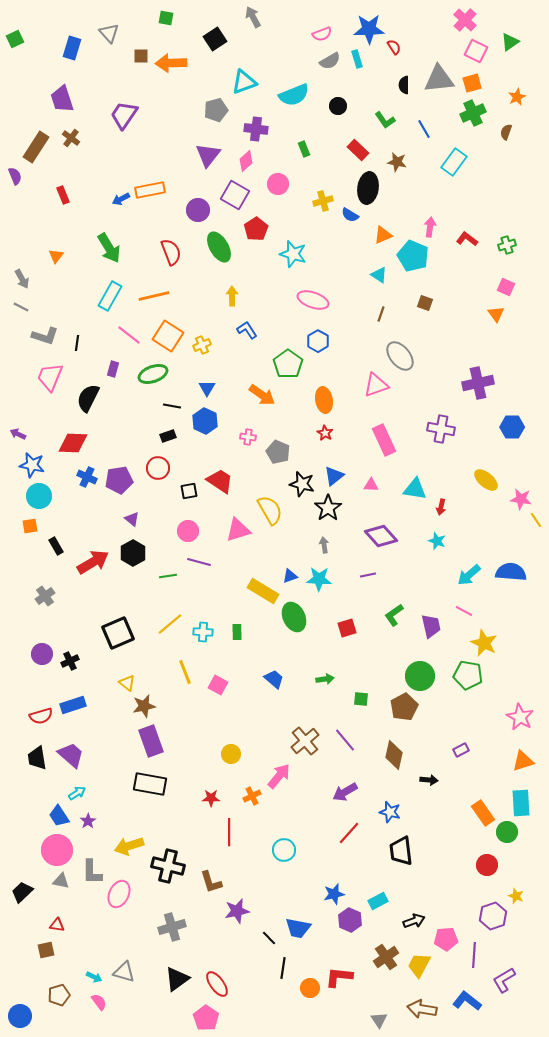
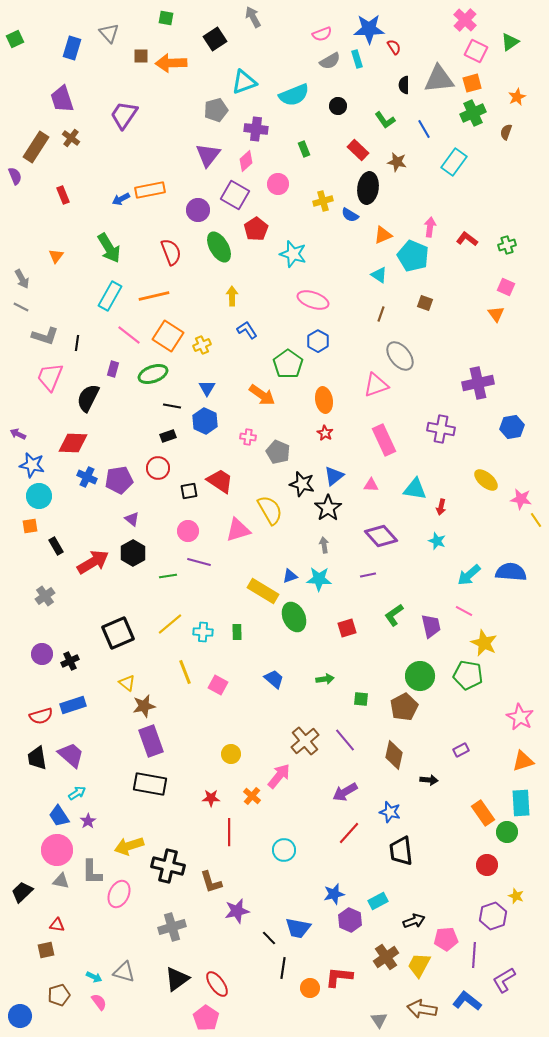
blue hexagon at (512, 427): rotated 10 degrees counterclockwise
orange cross at (252, 796): rotated 24 degrees counterclockwise
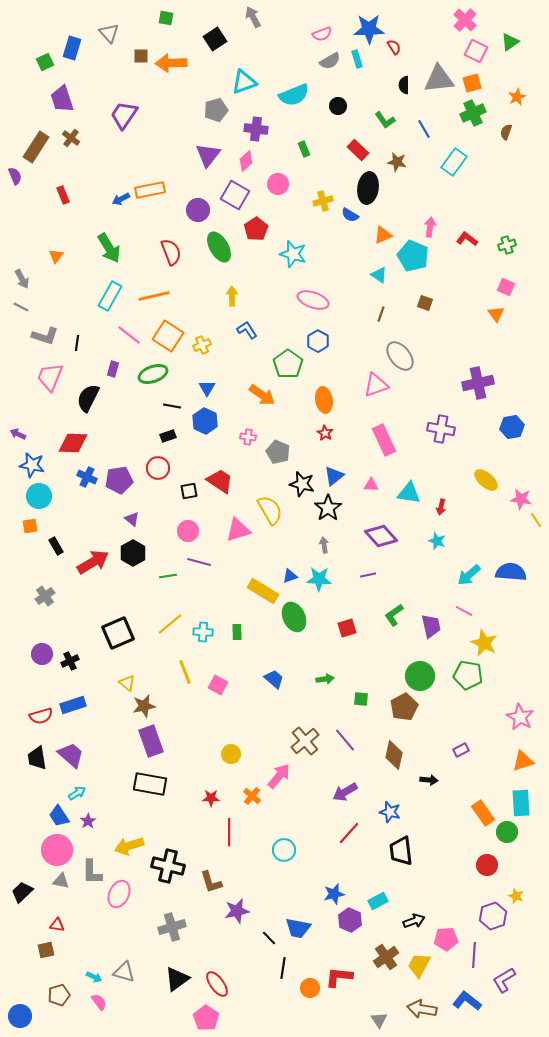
green square at (15, 39): moved 30 px right, 23 px down
cyan triangle at (415, 489): moved 6 px left, 4 px down
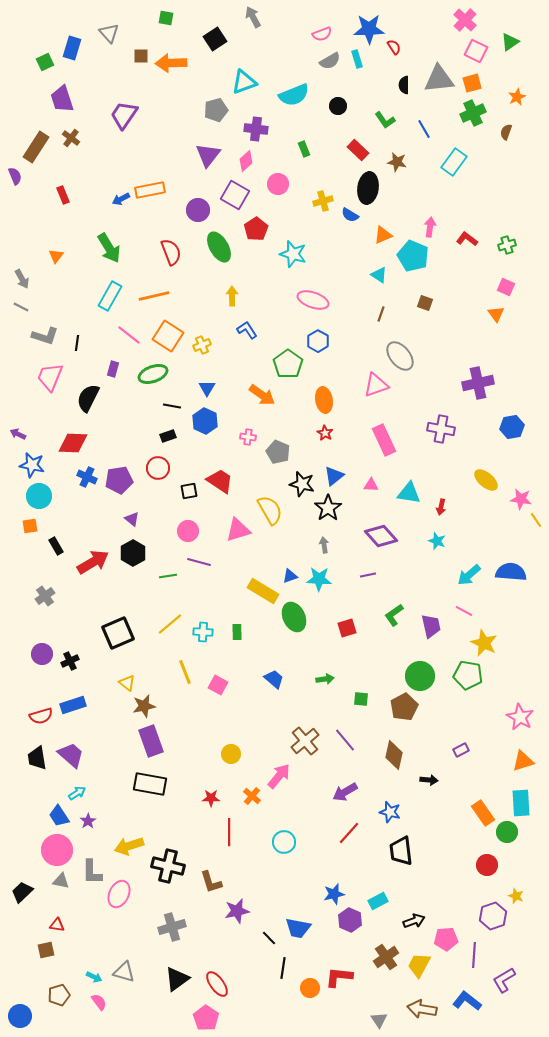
cyan circle at (284, 850): moved 8 px up
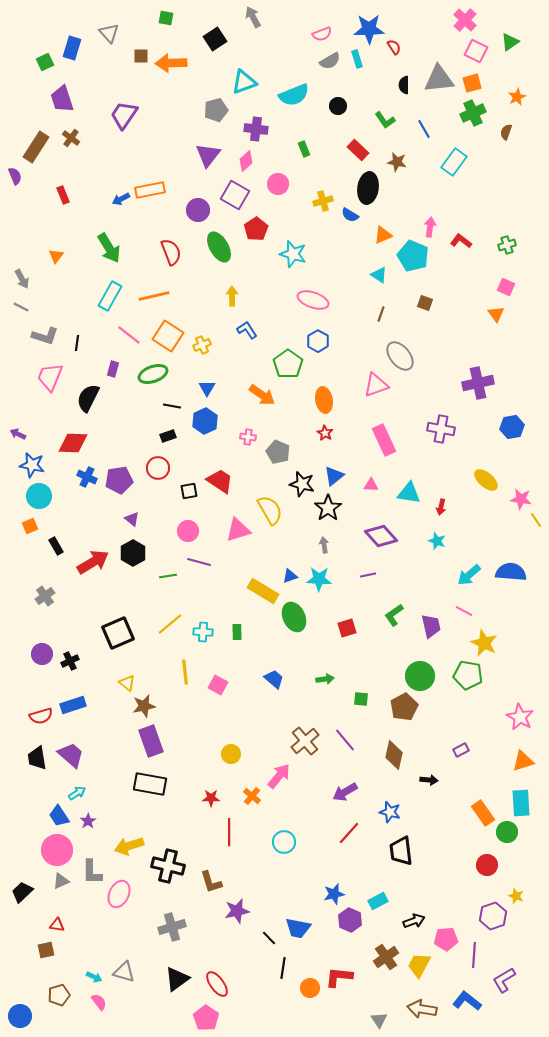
red L-shape at (467, 239): moved 6 px left, 2 px down
blue hexagon at (205, 421): rotated 10 degrees clockwise
orange square at (30, 526): rotated 14 degrees counterclockwise
yellow line at (185, 672): rotated 15 degrees clockwise
gray triangle at (61, 881): rotated 36 degrees counterclockwise
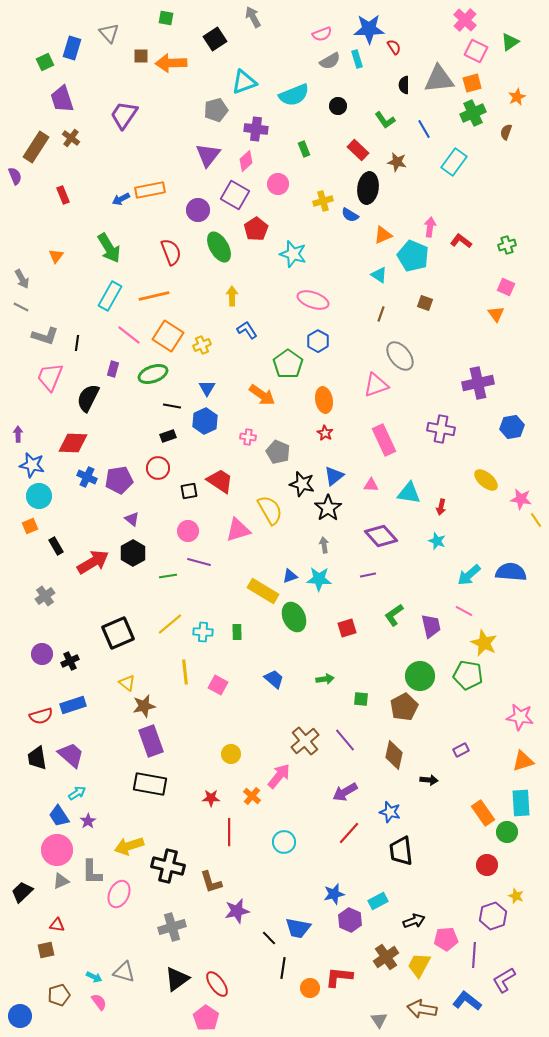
purple arrow at (18, 434): rotated 63 degrees clockwise
pink star at (520, 717): rotated 20 degrees counterclockwise
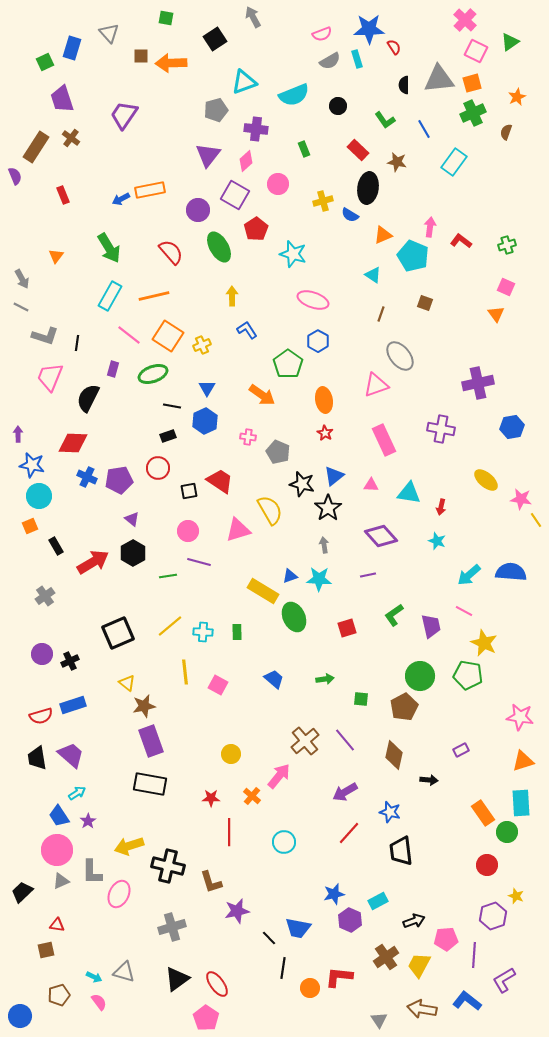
red semicircle at (171, 252): rotated 20 degrees counterclockwise
cyan triangle at (379, 275): moved 6 px left
yellow line at (170, 624): moved 2 px down
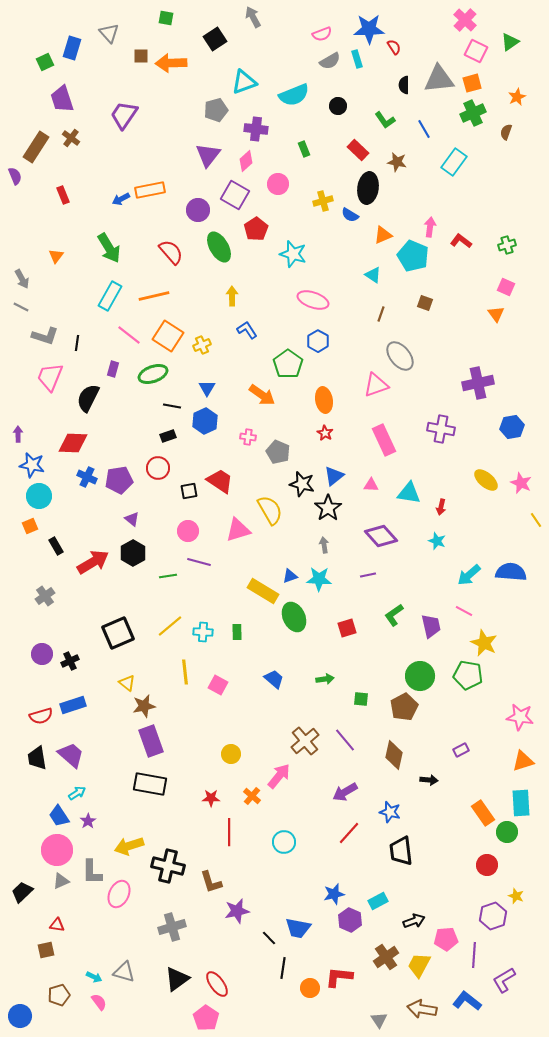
pink star at (521, 499): moved 16 px up; rotated 15 degrees clockwise
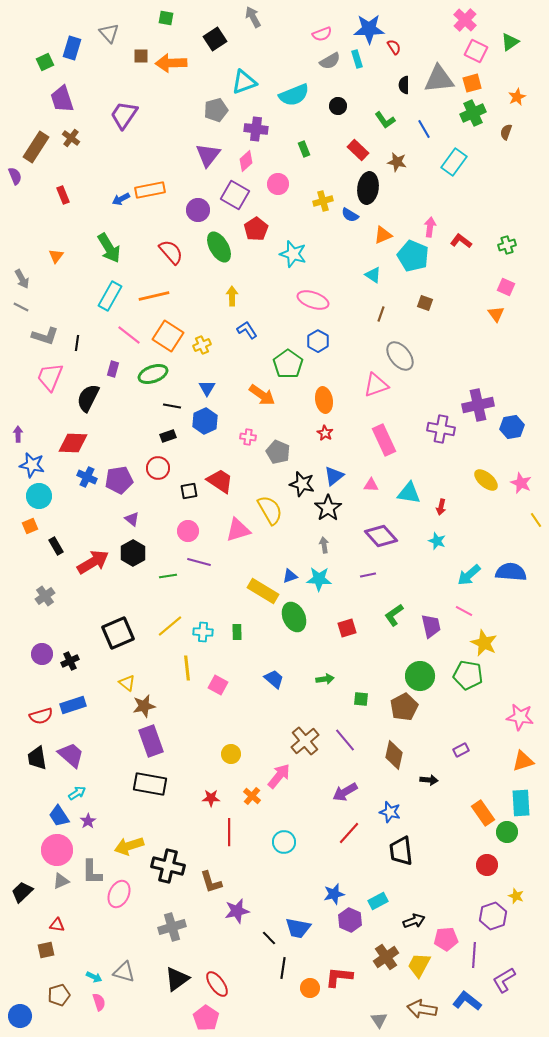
purple cross at (478, 383): moved 22 px down
yellow line at (185, 672): moved 2 px right, 4 px up
pink semicircle at (99, 1002): rotated 18 degrees clockwise
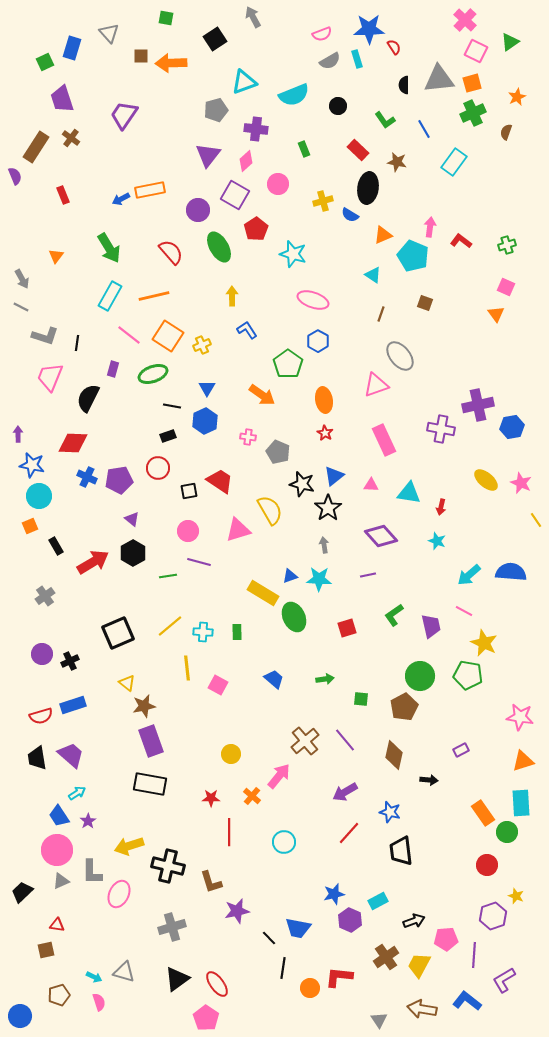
yellow rectangle at (263, 591): moved 2 px down
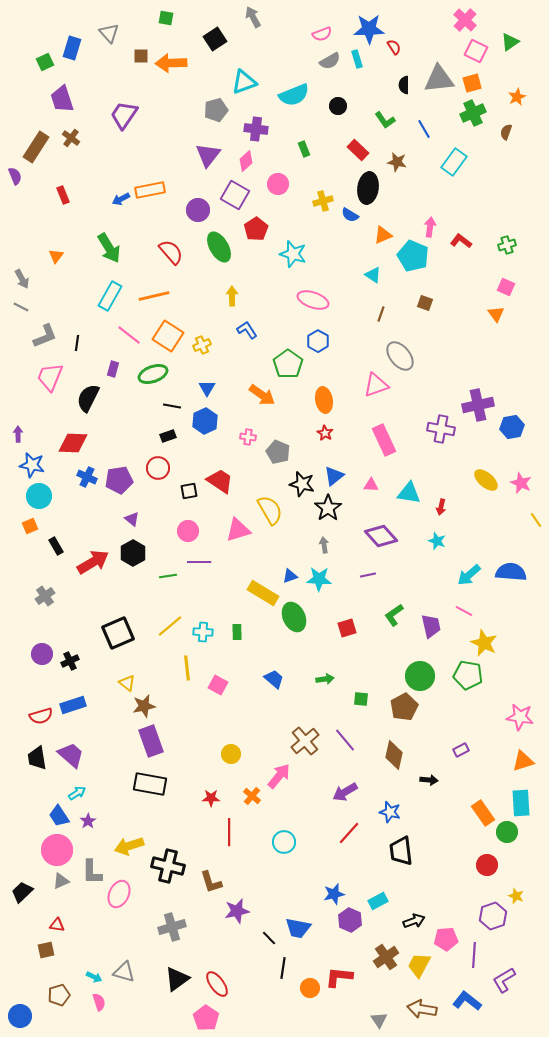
gray L-shape at (45, 336): rotated 40 degrees counterclockwise
purple line at (199, 562): rotated 15 degrees counterclockwise
